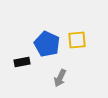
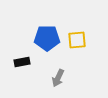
blue pentagon: moved 6 px up; rotated 25 degrees counterclockwise
gray arrow: moved 2 px left
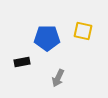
yellow square: moved 6 px right, 9 px up; rotated 18 degrees clockwise
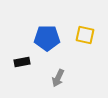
yellow square: moved 2 px right, 4 px down
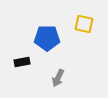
yellow square: moved 1 px left, 11 px up
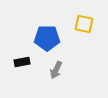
gray arrow: moved 2 px left, 8 px up
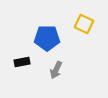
yellow square: rotated 12 degrees clockwise
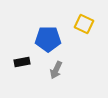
blue pentagon: moved 1 px right, 1 px down
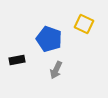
blue pentagon: moved 1 px right; rotated 20 degrees clockwise
black rectangle: moved 5 px left, 2 px up
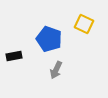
black rectangle: moved 3 px left, 4 px up
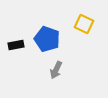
blue pentagon: moved 2 px left
black rectangle: moved 2 px right, 11 px up
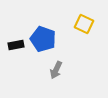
blue pentagon: moved 4 px left
